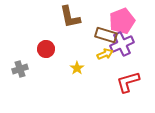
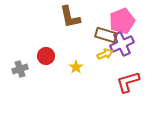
red circle: moved 7 px down
yellow star: moved 1 px left, 1 px up
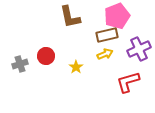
pink pentagon: moved 5 px left, 5 px up
brown rectangle: moved 1 px right; rotated 30 degrees counterclockwise
purple cross: moved 17 px right, 5 px down
gray cross: moved 5 px up
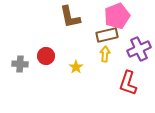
yellow arrow: rotated 63 degrees counterclockwise
gray cross: rotated 21 degrees clockwise
red L-shape: moved 1 px down; rotated 55 degrees counterclockwise
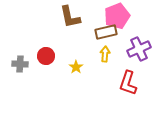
brown rectangle: moved 1 px left, 3 px up
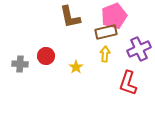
pink pentagon: moved 3 px left
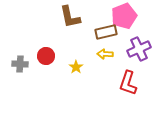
pink pentagon: moved 10 px right
yellow arrow: rotated 91 degrees counterclockwise
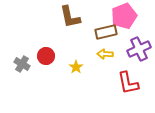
gray cross: moved 2 px right; rotated 28 degrees clockwise
red L-shape: rotated 30 degrees counterclockwise
